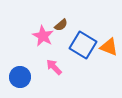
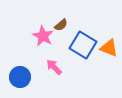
orange triangle: moved 1 px down
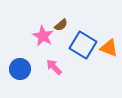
blue circle: moved 8 px up
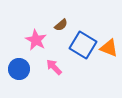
pink star: moved 7 px left, 4 px down
blue circle: moved 1 px left
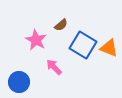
blue circle: moved 13 px down
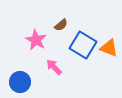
blue circle: moved 1 px right
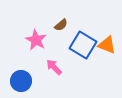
orange triangle: moved 2 px left, 3 px up
blue circle: moved 1 px right, 1 px up
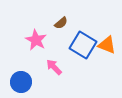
brown semicircle: moved 2 px up
blue circle: moved 1 px down
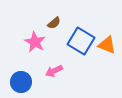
brown semicircle: moved 7 px left
pink star: moved 1 px left, 2 px down
blue square: moved 2 px left, 4 px up
pink arrow: moved 4 px down; rotated 72 degrees counterclockwise
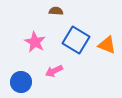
brown semicircle: moved 2 px right, 12 px up; rotated 136 degrees counterclockwise
blue square: moved 5 px left, 1 px up
